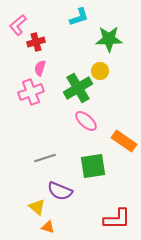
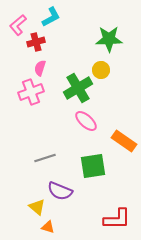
cyan L-shape: moved 28 px left; rotated 10 degrees counterclockwise
yellow circle: moved 1 px right, 1 px up
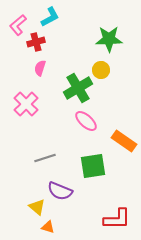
cyan L-shape: moved 1 px left
pink cross: moved 5 px left, 12 px down; rotated 25 degrees counterclockwise
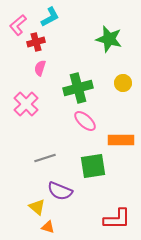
green star: rotated 16 degrees clockwise
yellow circle: moved 22 px right, 13 px down
green cross: rotated 16 degrees clockwise
pink ellipse: moved 1 px left
orange rectangle: moved 3 px left, 1 px up; rotated 35 degrees counterclockwise
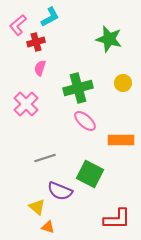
green square: moved 3 px left, 8 px down; rotated 36 degrees clockwise
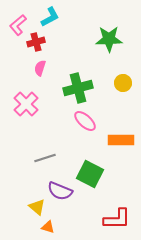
green star: rotated 16 degrees counterclockwise
